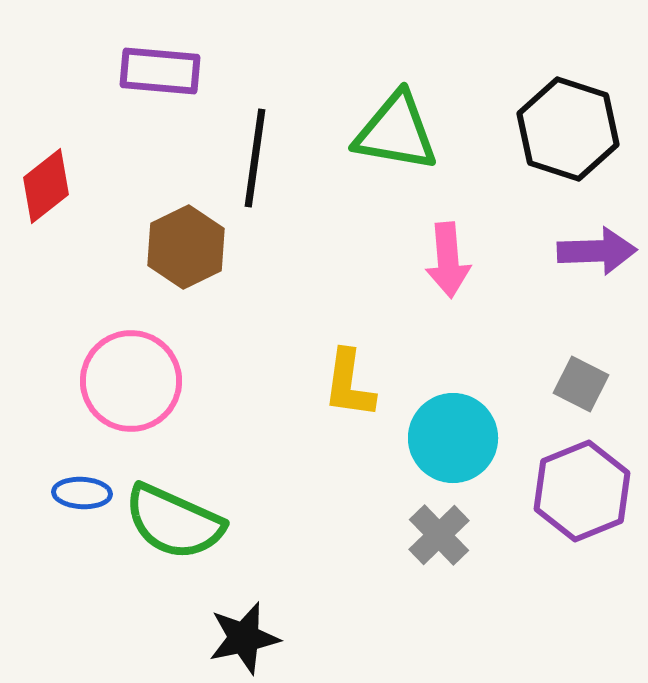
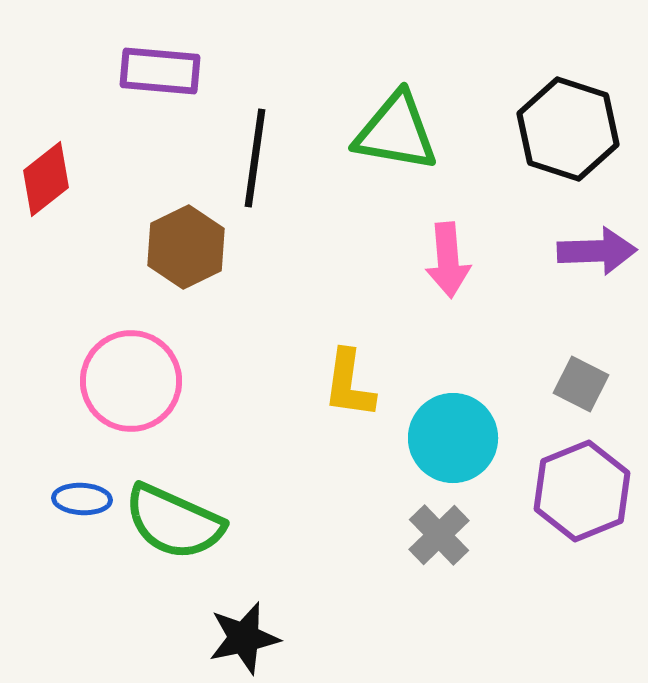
red diamond: moved 7 px up
blue ellipse: moved 6 px down
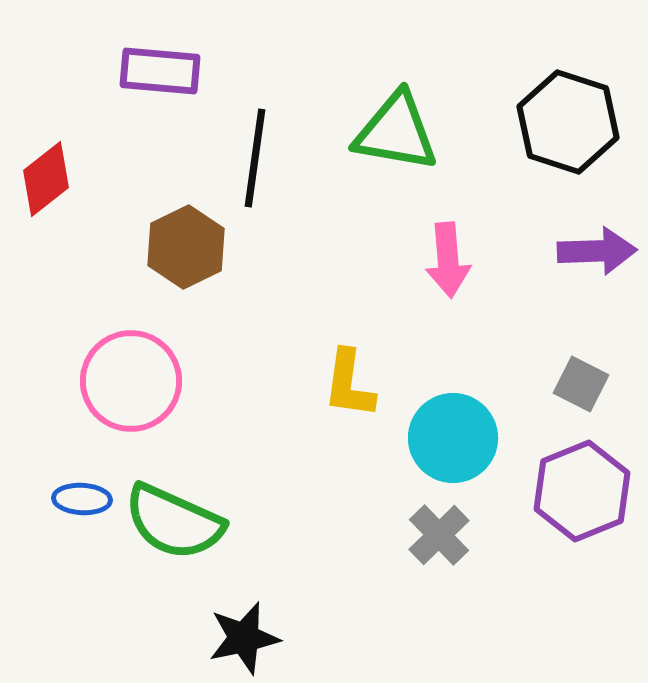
black hexagon: moved 7 px up
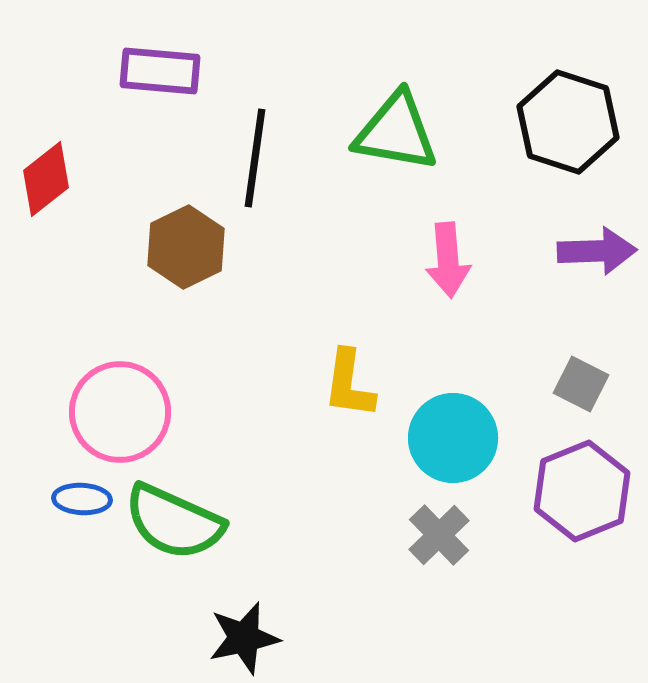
pink circle: moved 11 px left, 31 px down
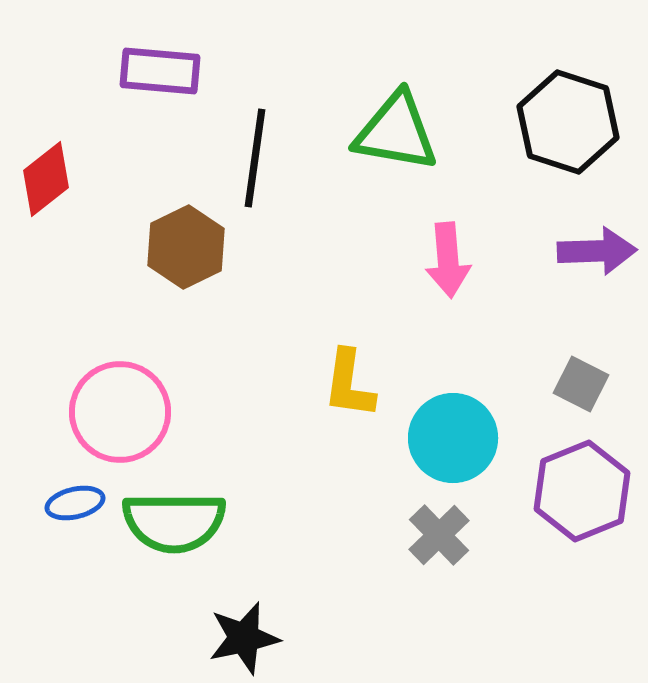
blue ellipse: moved 7 px left, 4 px down; rotated 16 degrees counterclockwise
green semicircle: rotated 24 degrees counterclockwise
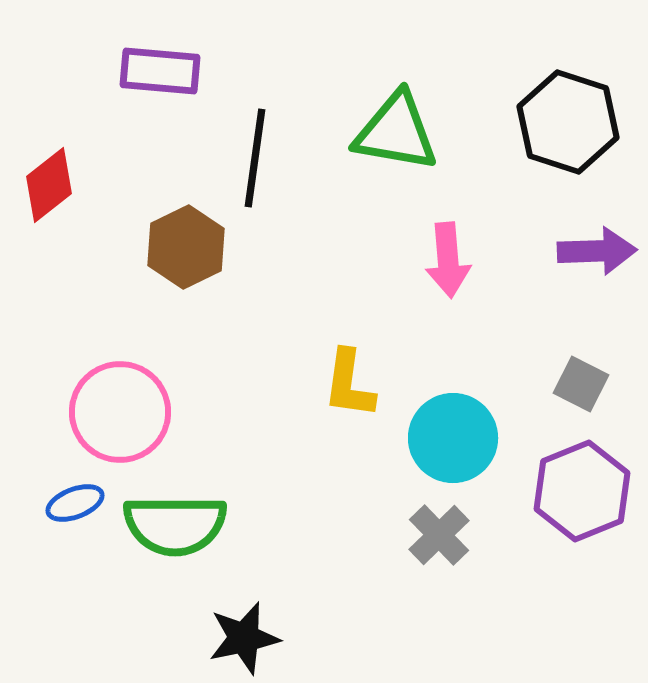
red diamond: moved 3 px right, 6 px down
blue ellipse: rotated 8 degrees counterclockwise
green semicircle: moved 1 px right, 3 px down
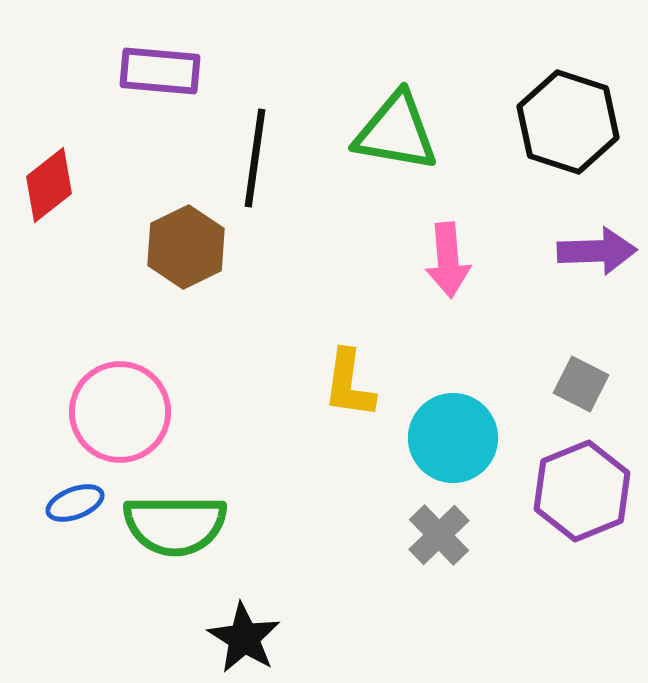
black star: rotated 28 degrees counterclockwise
